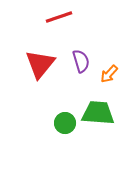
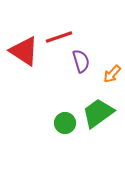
red line: moved 20 px down
red triangle: moved 16 px left, 13 px up; rotated 36 degrees counterclockwise
orange arrow: moved 3 px right
green trapezoid: rotated 40 degrees counterclockwise
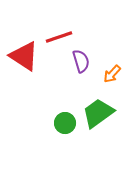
red triangle: moved 5 px down
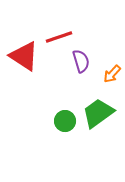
green circle: moved 2 px up
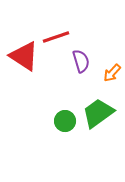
red line: moved 3 px left
orange arrow: moved 1 px up
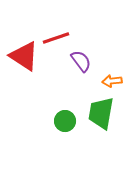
red line: moved 1 px down
purple semicircle: rotated 20 degrees counterclockwise
orange arrow: moved 8 px down; rotated 42 degrees clockwise
green trapezoid: moved 3 px right; rotated 44 degrees counterclockwise
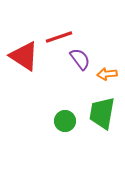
red line: moved 3 px right, 1 px up
purple semicircle: moved 1 px left, 2 px up
orange arrow: moved 5 px left, 7 px up
green trapezoid: moved 1 px right
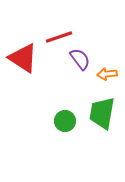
red triangle: moved 1 px left, 2 px down
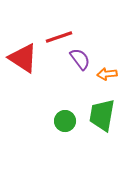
green trapezoid: moved 2 px down
